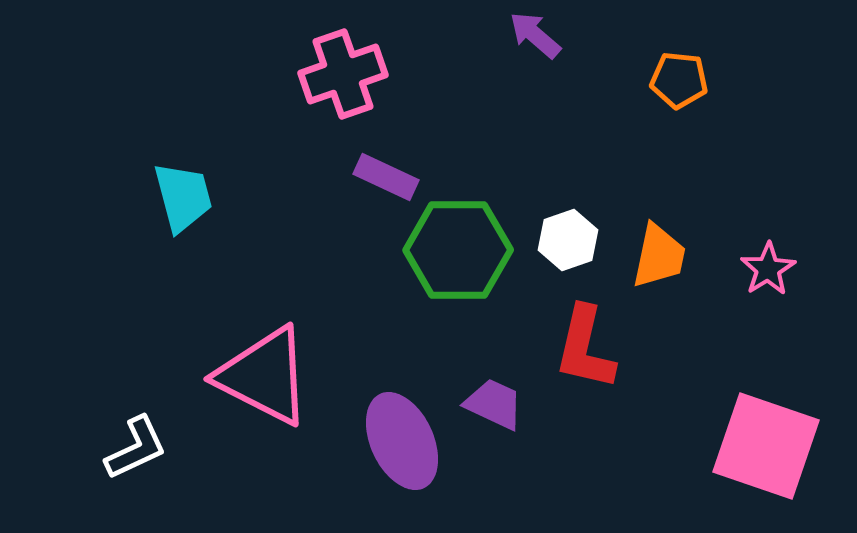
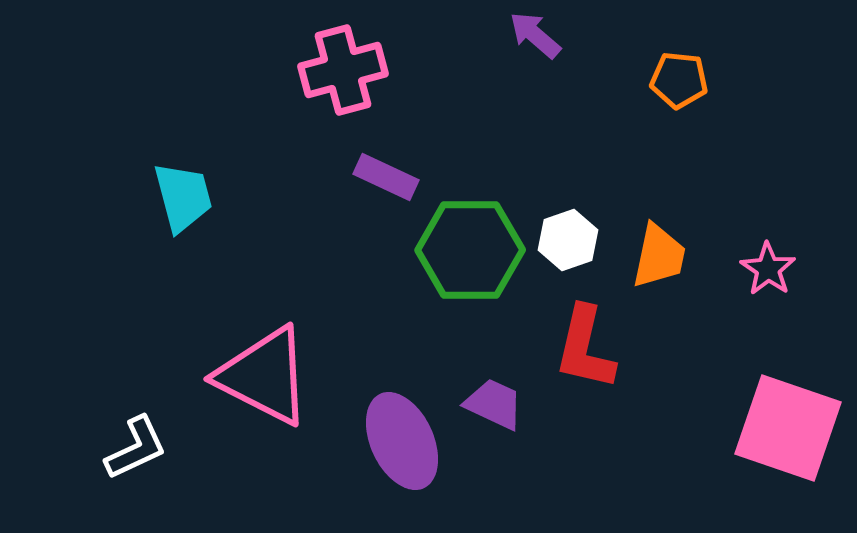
pink cross: moved 4 px up; rotated 4 degrees clockwise
green hexagon: moved 12 px right
pink star: rotated 6 degrees counterclockwise
pink square: moved 22 px right, 18 px up
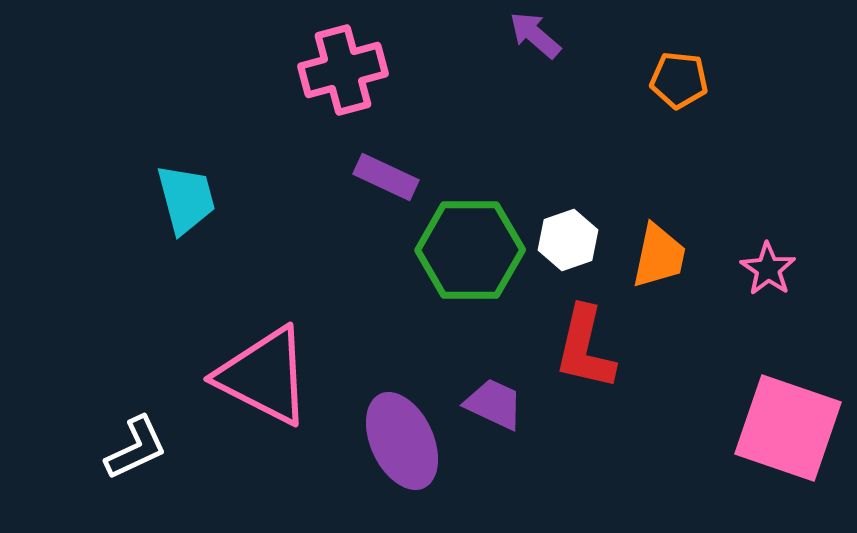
cyan trapezoid: moved 3 px right, 2 px down
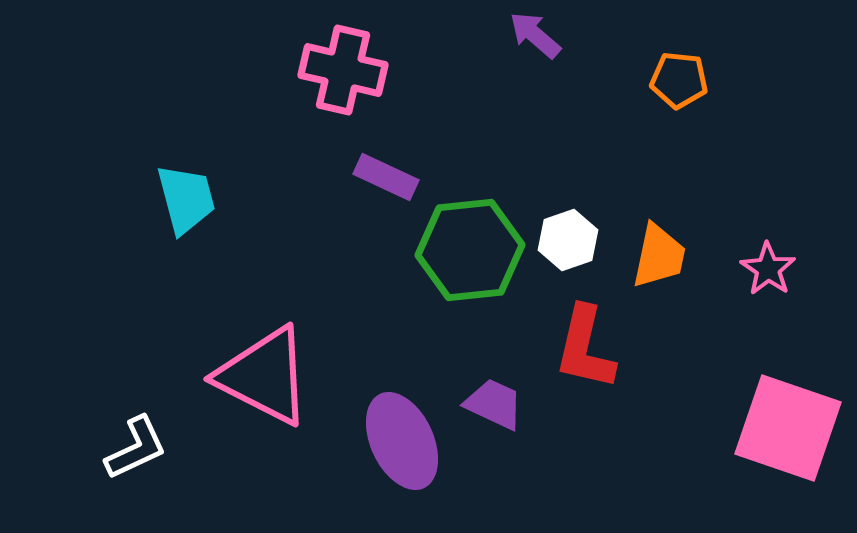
pink cross: rotated 28 degrees clockwise
green hexagon: rotated 6 degrees counterclockwise
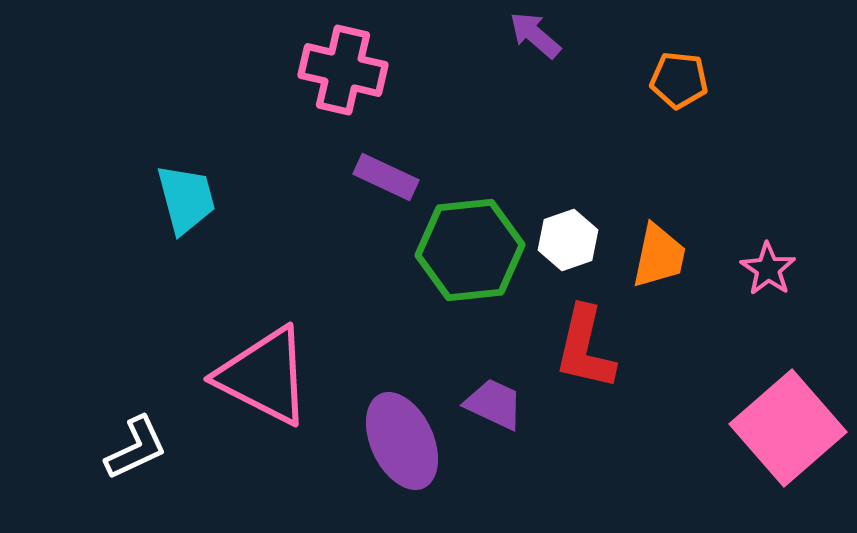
pink square: rotated 30 degrees clockwise
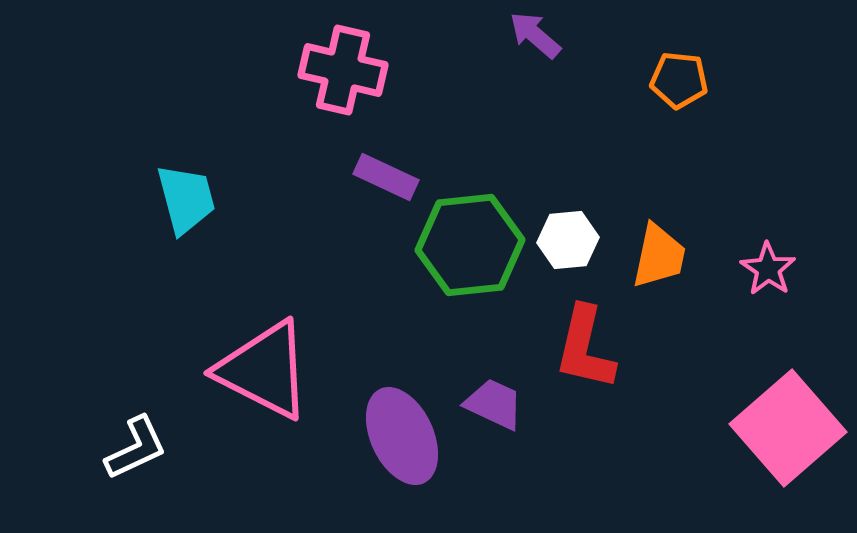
white hexagon: rotated 14 degrees clockwise
green hexagon: moved 5 px up
pink triangle: moved 6 px up
purple ellipse: moved 5 px up
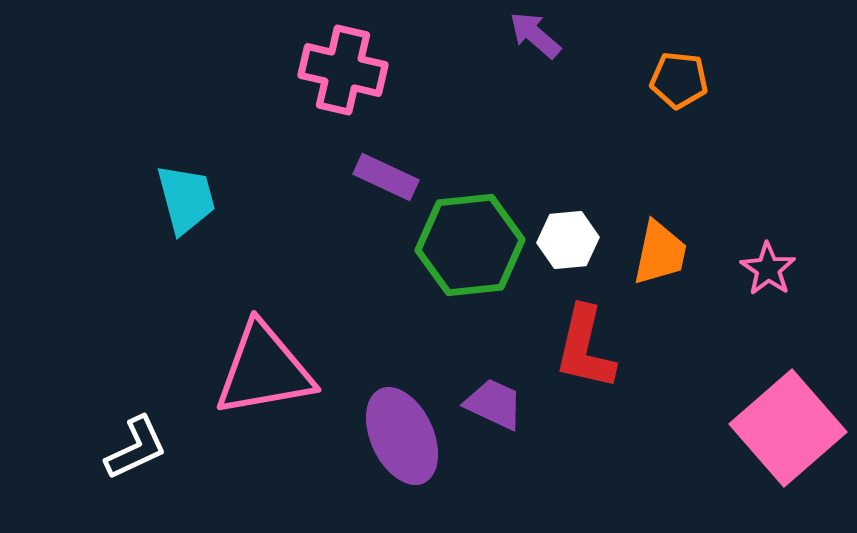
orange trapezoid: moved 1 px right, 3 px up
pink triangle: rotated 37 degrees counterclockwise
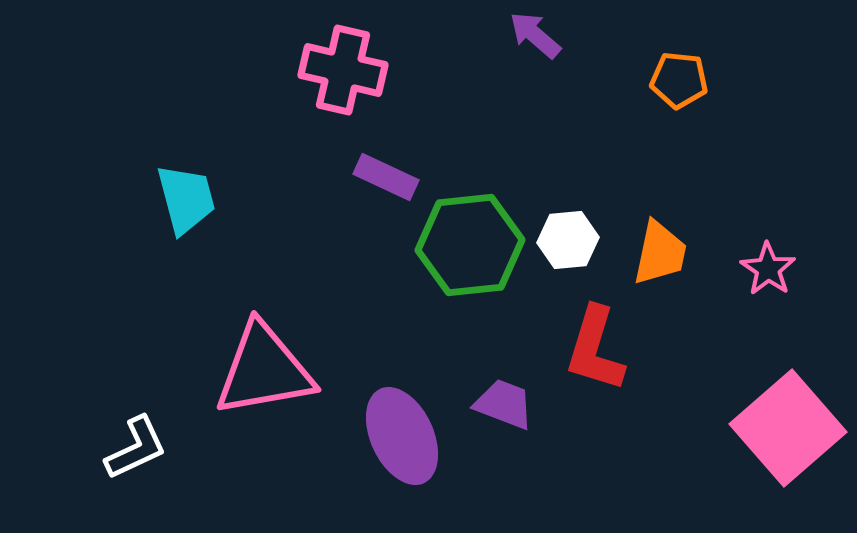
red L-shape: moved 10 px right, 1 px down; rotated 4 degrees clockwise
purple trapezoid: moved 10 px right; rotated 4 degrees counterclockwise
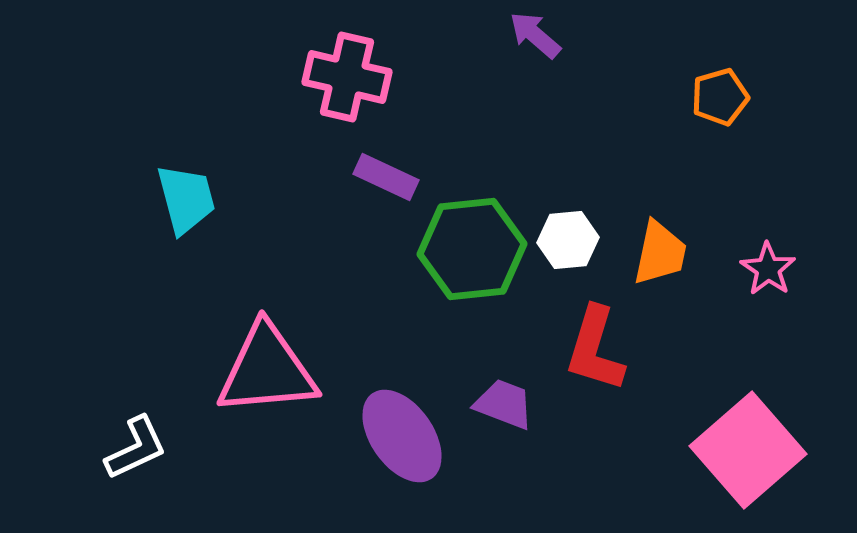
pink cross: moved 4 px right, 7 px down
orange pentagon: moved 41 px right, 17 px down; rotated 22 degrees counterclockwise
green hexagon: moved 2 px right, 4 px down
pink triangle: moved 3 px right; rotated 5 degrees clockwise
pink square: moved 40 px left, 22 px down
purple ellipse: rotated 10 degrees counterclockwise
